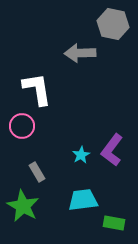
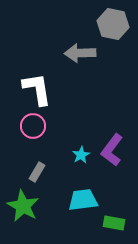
pink circle: moved 11 px right
gray rectangle: rotated 60 degrees clockwise
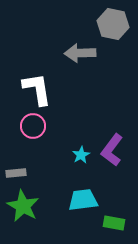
gray rectangle: moved 21 px left, 1 px down; rotated 54 degrees clockwise
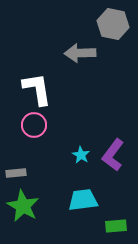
pink circle: moved 1 px right, 1 px up
purple L-shape: moved 1 px right, 5 px down
cyan star: rotated 12 degrees counterclockwise
green rectangle: moved 2 px right, 3 px down; rotated 15 degrees counterclockwise
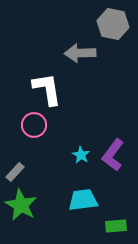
white L-shape: moved 10 px right
gray rectangle: moved 1 px left, 1 px up; rotated 42 degrees counterclockwise
green star: moved 2 px left, 1 px up
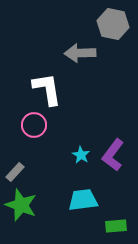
green star: rotated 8 degrees counterclockwise
